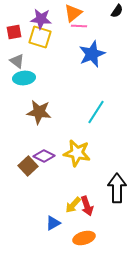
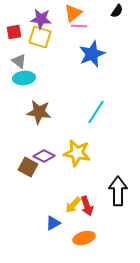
gray triangle: moved 2 px right
brown square: moved 1 px down; rotated 18 degrees counterclockwise
black arrow: moved 1 px right, 3 px down
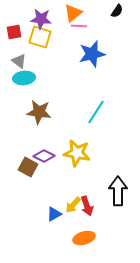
blue star: rotated 8 degrees clockwise
blue triangle: moved 1 px right, 9 px up
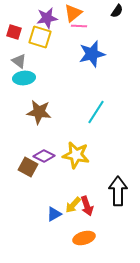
purple star: moved 6 px right, 1 px up; rotated 15 degrees counterclockwise
red square: rotated 28 degrees clockwise
yellow star: moved 1 px left, 2 px down
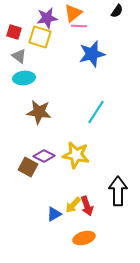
gray triangle: moved 5 px up
